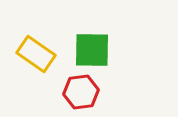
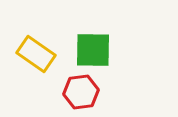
green square: moved 1 px right
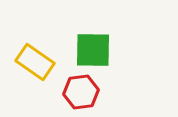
yellow rectangle: moved 1 px left, 8 px down
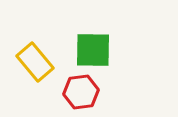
yellow rectangle: rotated 15 degrees clockwise
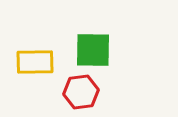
yellow rectangle: rotated 51 degrees counterclockwise
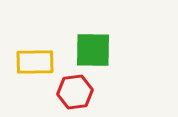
red hexagon: moved 6 px left
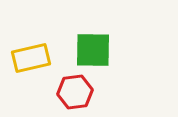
yellow rectangle: moved 4 px left, 4 px up; rotated 12 degrees counterclockwise
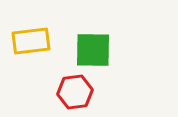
yellow rectangle: moved 17 px up; rotated 6 degrees clockwise
